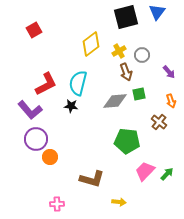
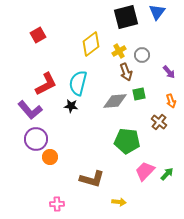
red square: moved 4 px right, 5 px down
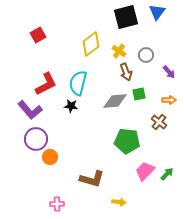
yellow cross: rotated 24 degrees counterclockwise
gray circle: moved 4 px right
orange arrow: moved 2 px left, 1 px up; rotated 72 degrees counterclockwise
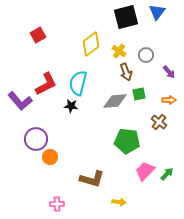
purple L-shape: moved 10 px left, 9 px up
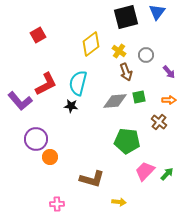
green square: moved 3 px down
